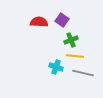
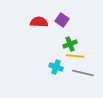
green cross: moved 1 px left, 4 px down
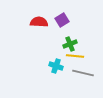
purple square: rotated 24 degrees clockwise
cyan cross: moved 1 px up
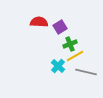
purple square: moved 2 px left, 7 px down
yellow line: rotated 36 degrees counterclockwise
cyan cross: moved 2 px right; rotated 24 degrees clockwise
gray line: moved 3 px right, 1 px up
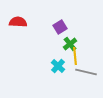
red semicircle: moved 21 px left
green cross: rotated 16 degrees counterclockwise
yellow line: rotated 66 degrees counterclockwise
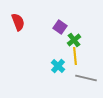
red semicircle: rotated 66 degrees clockwise
purple square: rotated 24 degrees counterclockwise
green cross: moved 4 px right, 4 px up
gray line: moved 6 px down
